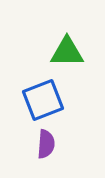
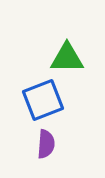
green triangle: moved 6 px down
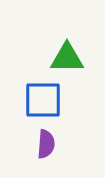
blue square: rotated 21 degrees clockwise
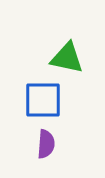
green triangle: rotated 12 degrees clockwise
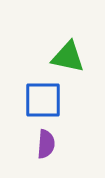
green triangle: moved 1 px right, 1 px up
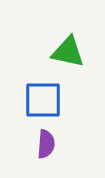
green triangle: moved 5 px up
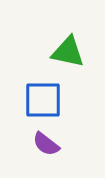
purple semicircle: rotated 124 degrees clockwise
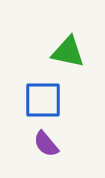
purple semicircle: rotated 12 degrees clockwise
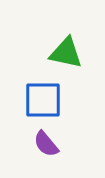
green triangle: moved 2 px left, 1 px down
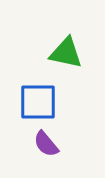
blue square: moved 5 px left, 2 px down
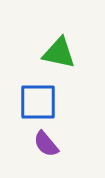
green triangle: moved 7 px left
